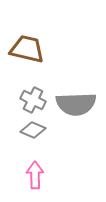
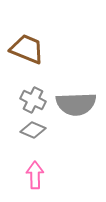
brown trapezoid: rotated 9 degrees clockwise
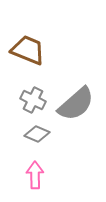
brown trapezoid: moved 1 px right, 1 px down
gray semicircle: rotated 39 degrees counterclockwise
gray diamond: moved 4 px right, 4 px down
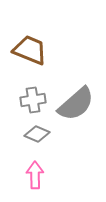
brown trapezoid: moved 2 px right
gray cross: rotated 35 degrees counterclockwise
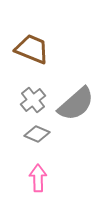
brown trapezoid: moved 2 px right, 1 px up
gray cross: rotated 30 degrees counterclockwise
pink arrow: moved 3 px right, 3 px down
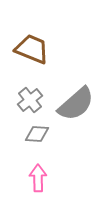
gray cross: moved 3 px left
gray diamond: rotated 20 degrees counterclockwise
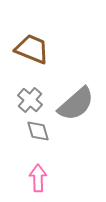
gray cross: rotated 10 degrees counterclockwise
gray diamond: moved 1 px right, 3 px up; rotated 70 degrees clockwise
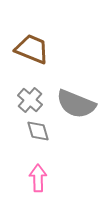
gray semicircle: rotated 63 degrees clockwise
